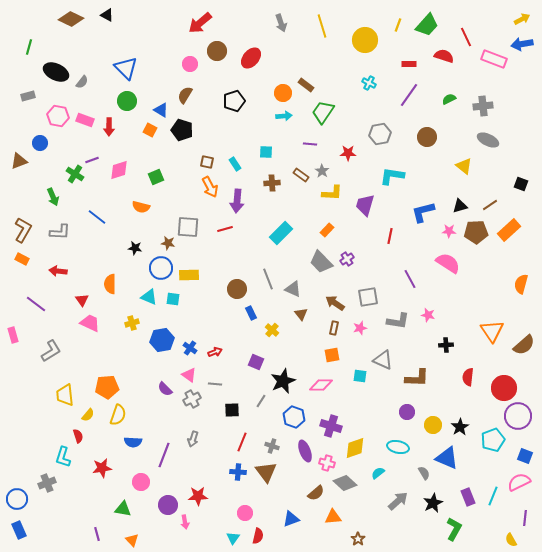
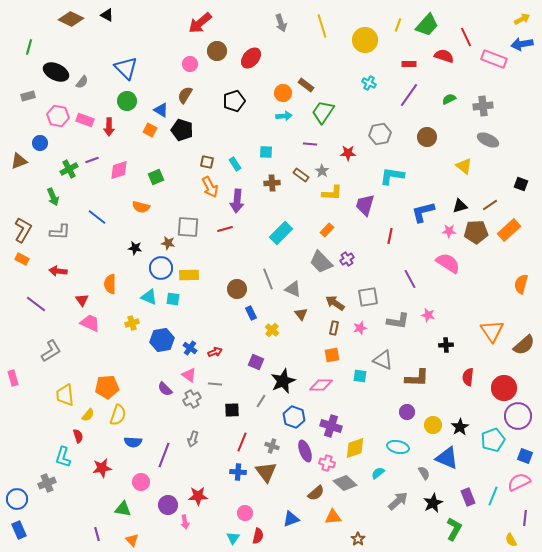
green cross at (75, 174): moved 6 px left, 5 px up; rotated 30 degrees clockwise
pink rectangle at (13, 335): moved 43 px down
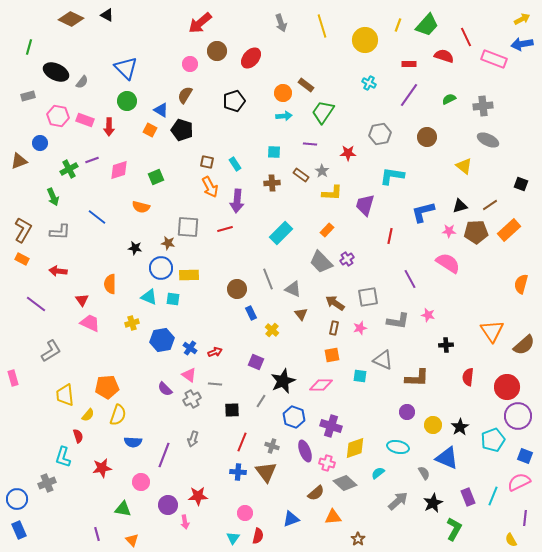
cyan square at (266, 152): moved 8 px right
red circle at (504, 388): moved 3 px right, 1 px up
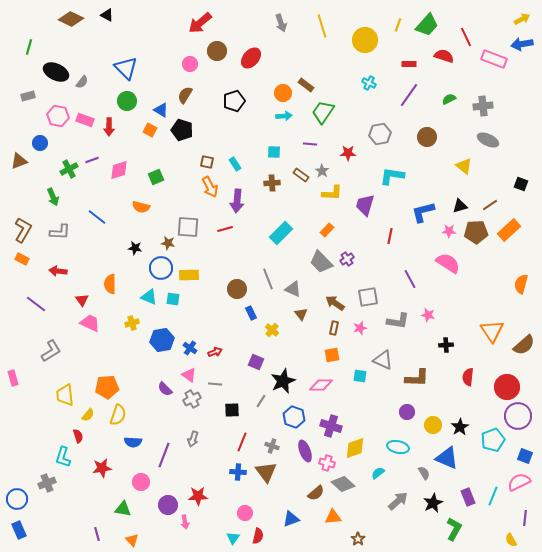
gray diamond at (345, 483): moved 2 px left, 1 px down
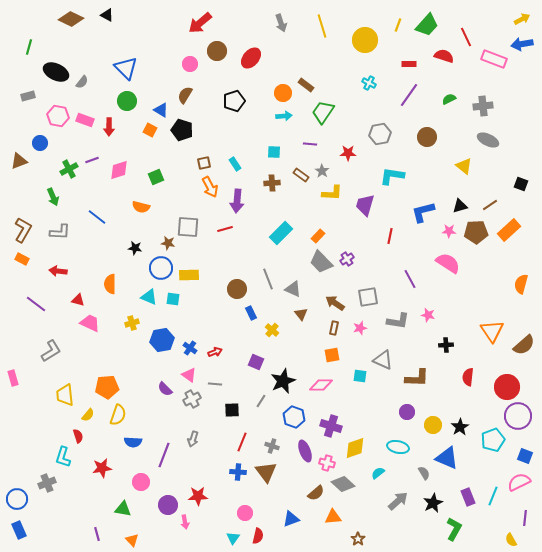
brown square at (207, 162): moved 3 px left, 1 px down; rotated 24 degrees counterclockwise
orange rectangle at (327, 230): moved 9 px left, 6 px down
red triangle at (82, 300): moved 4 px left; rotated 40 degrees counterclockwise
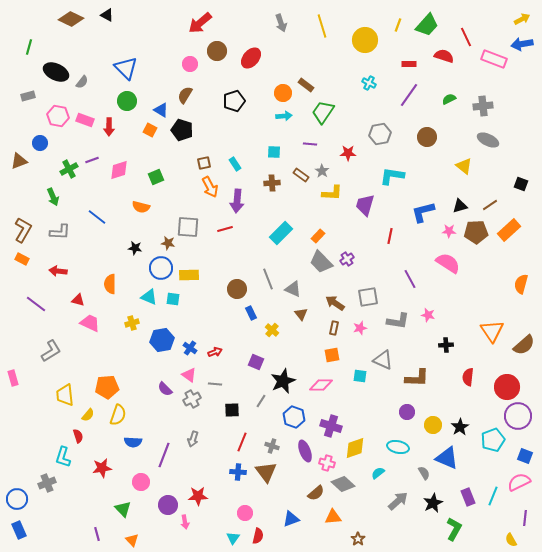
green triangle at (123, 509): rotated 36 degrees clockwise
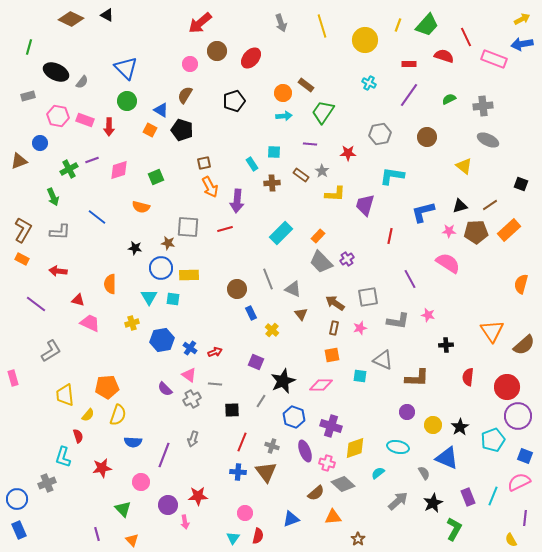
cyan rectangle at (235, 164): moved 17 px right
yellow L-shape at (332, 193): moved 3 px right, 1 px down
cyan triangle at (149, 297): rotated 36 degrees clockwise
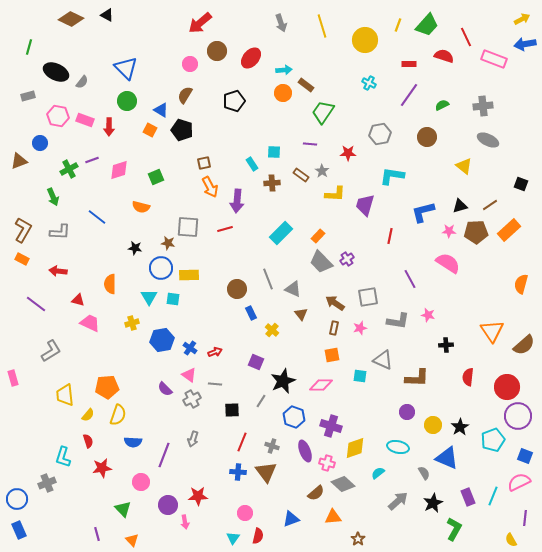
blue arrow at (522, 44): moved 3 px right
green semicircle at (449, 99): moved 7 px left, 6 px down
cyan arrow at (284, 116): moved 46 px up
red semicircle at (78, 436): moved 10 px right, 5 px down
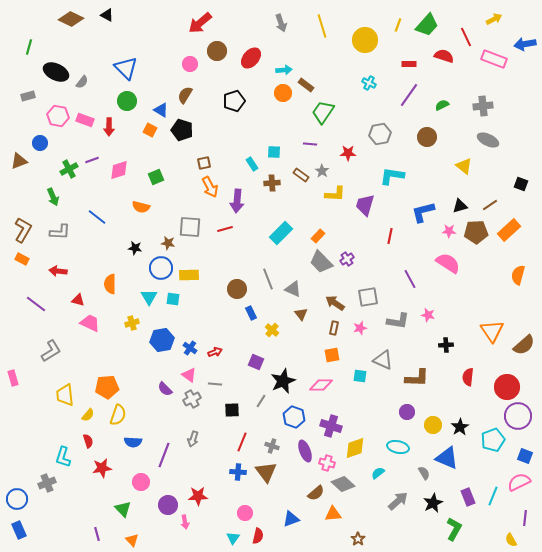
yellow arrow at (522, 19): moved 28 px left
gray square at (188, 227): moved 2 px right
orange semicircle at (521, 284): moved 3 px left, 9 px up
orange triangle at (333, 517): moved 3 px up
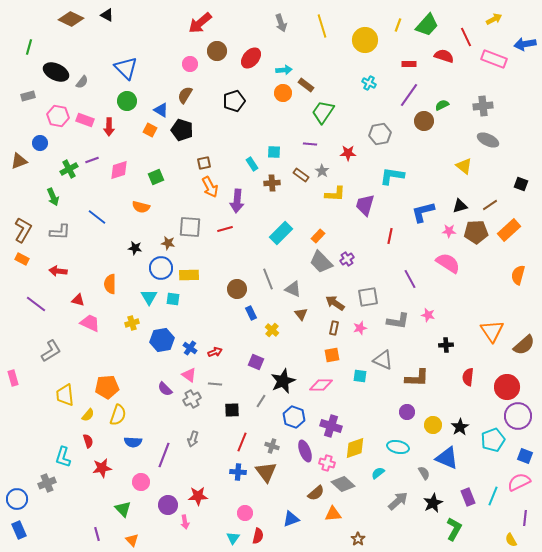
brown circle at (427, 137): moved 3 px left, 16 px up
